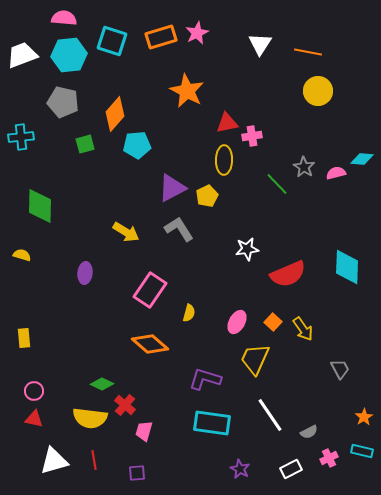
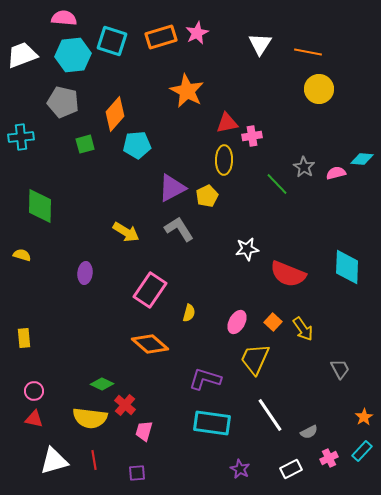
cyan hexagon at (69, 55): moved 4 px right
yellow circle at (318, 91): moved 1 px right, 2 px up
red semicircle at (288, 274): rotated 45 degrees clockwise
cyan rectangle at (362, 451): rotated 60 degrees counterclockwise
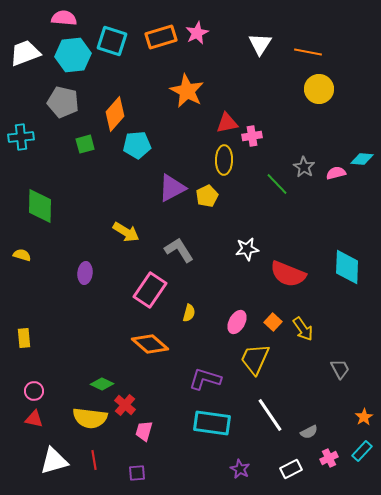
white trapezoid at (22, 55): moved 3 px right, 2 px up
gray L-shape at (179, 229): moved 21 px down
